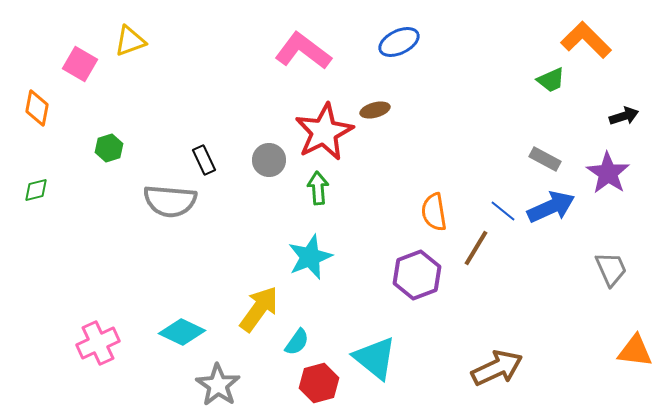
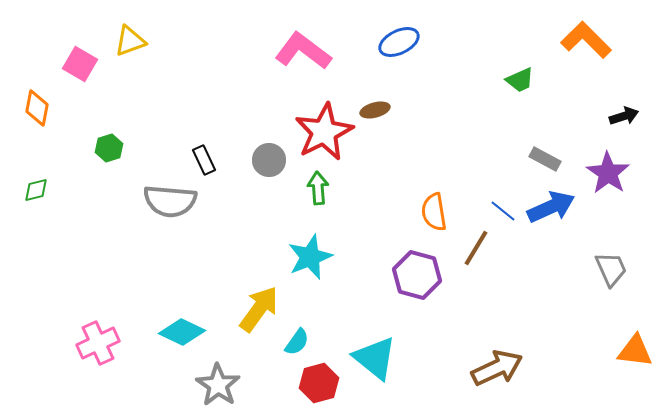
green trapezoid: moved 31 px left
purple hexagon: rotated 24 degrees counterclockwise
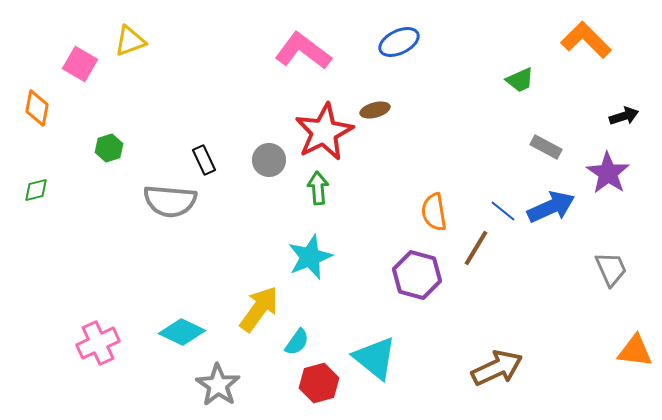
gray rectangle: moved 1 px right, 12 px up
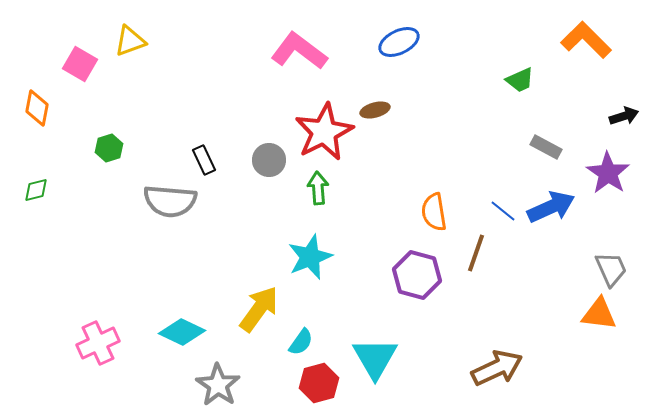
pink L-shape: moved 4 px left
brown line: moved 5 px down; rotated 12 degrees counterclockwise
cyan semicircle: moved 4 px right
orange triangle: moved 36 px left, 37 px up
cyan triangle: rotated 21 degrees clockwise
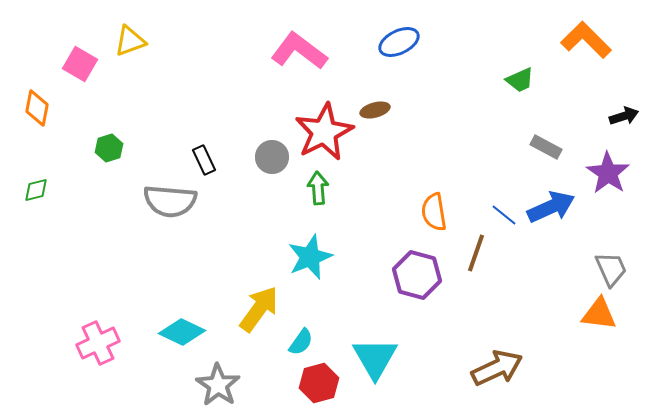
gray circle: moved 3 px right, 3 px up
blue line: moved 1 px right, 4 px down
